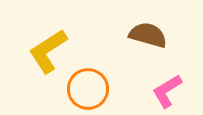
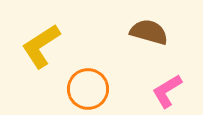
brown semicircle: moved 1 px right, 3 px up
yellow L-shape: moved 7 px left, 5 px up
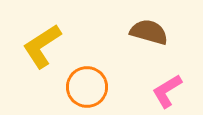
yellow L-shape: moved 1 px right
orange circle: moved 1 px left, 2 px up
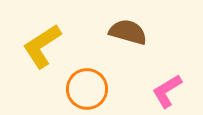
brown semicircle: moved 21 px left
orange circle: moved 2 px down
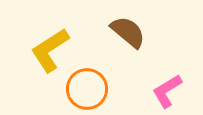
brown semicircle: rotated 24 degrees clockwise
yellow L-shape: moved 8 px right, 4 px down
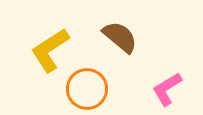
brown semicircle: moved 8 px left, 5 px down
pink L-shape: moved 2 px up
